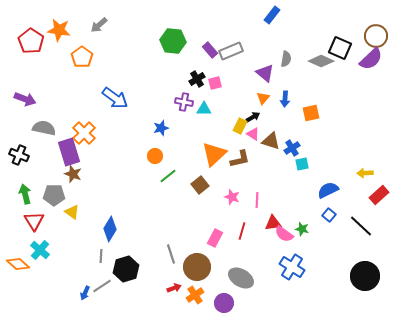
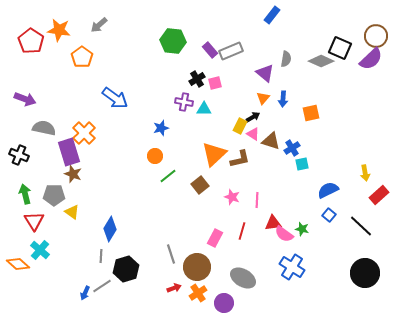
blue arrow at (285, 99): moved 2 px left
yellow arrow at (365, 173): rotated 98 degrees counterclockwise
black circle at (365, 276): moved 3 px up
gray ellipse at (241, 278): moved 2 px right
orange cross at (195, 295): moved 3 px right, 2 px up
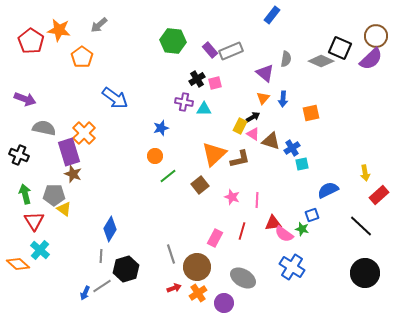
yellow triangle at (72, 212): moved 8 px left, 3 px up
blue square at (329, 215): moved 17 px left; rotated 32 degrees clockwise
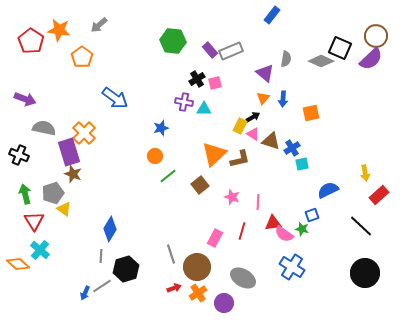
gray pentagon at (54, 195): moved 1 px left, 2 px up; rotated 20 degrees counterclockwise
pink line at (257, 200): moved 1 px right, 2 px down
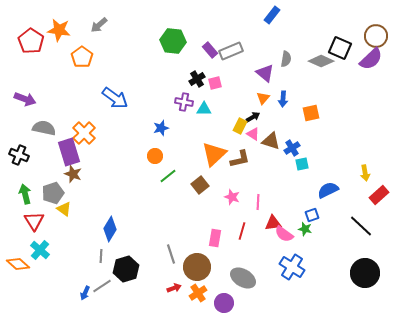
green star at (302, 229): moved 3 px right
pink rectangle at (215, 238): rotated 18 degrees counterclockwise
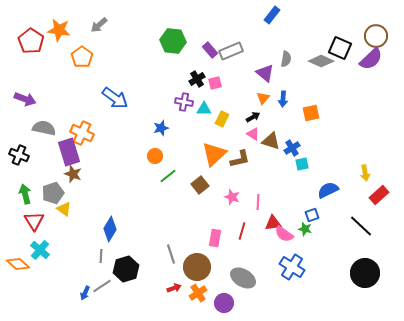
yellow rectangle at (240, 126): moved 18 px left, 7 px up
orange cross at (84, 133): moved 2 px left; rotated 20 degrees counterclockwise
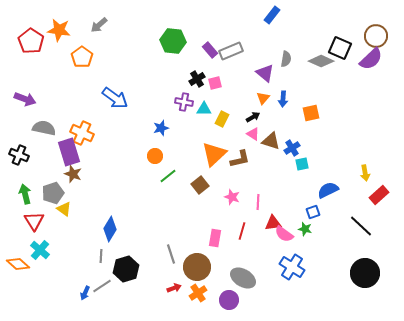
blue square at (312, 215): moved 1 px right, 3 px up
purple circle at (224, 303): moved 5 px right, 3 px up
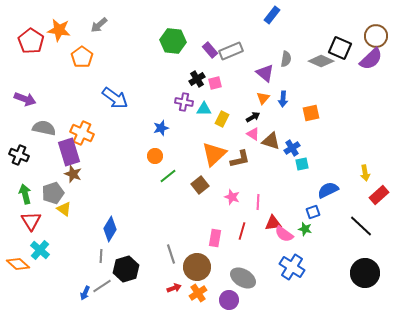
red triangle at (34, 221): moved 3 px left
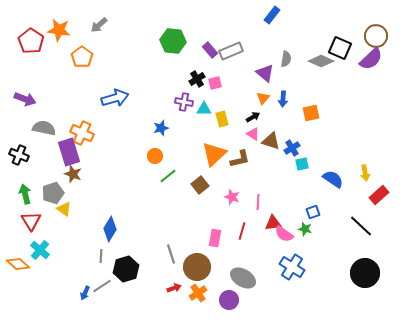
blue arrow at (115, 98): rotated 52 degrees counterclockwise
yellow rectangle at (222, 119): rotated 42 degrees counterclockwise
blue semicircle at (328, 190): moved 5 px right, 11 px up; rotated 60 degrees clockwise
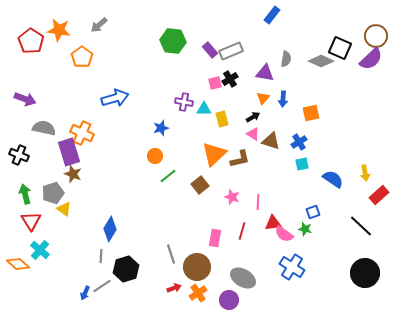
purple triangle at (265, 73): rotated 30 degrees counterclockwise
black cross at (197, 79): moved 33 px right
blue cross at (292, 148): moved 7 px right, 6 px up
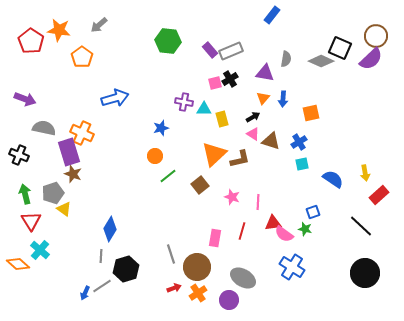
green hexagon at (173, 41): moved 5 px left
